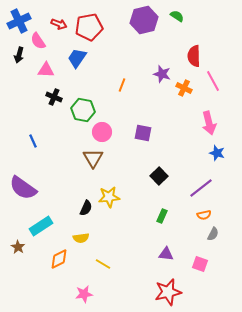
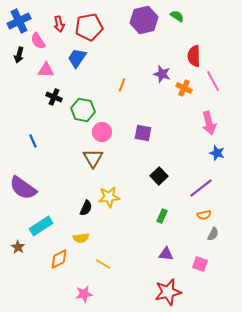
red arrow: rotated 56 degrees clockwise
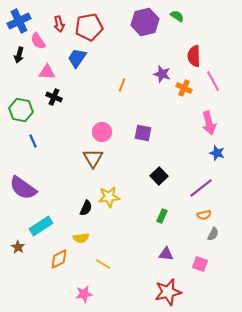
purple hexagon: moved 1 px right, 2 px down
pink triangle: moved 1 px right, 2 px down
green hexagon: moved 62 px left
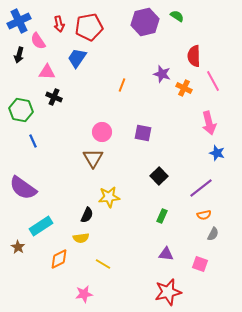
black semicircle: moved 1 px right, 7 px down
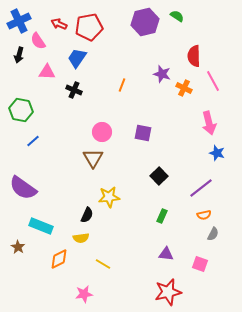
red arrow: rotated 126 degrees clockwise
black cross: moved 20 px right, 7 px up
blue line: rotated 72 degrees clockwise
cyan rectangle: rotated 55 degrees clockwise
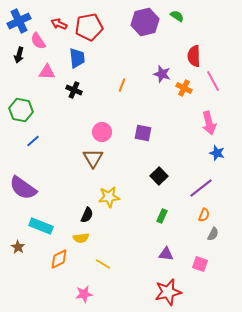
blue trapezoid: rotated 140 degrees clockwise
orange semicircle: rotated 56 degrees counterclockwise
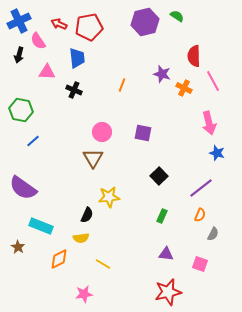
orange semicircle: moved 4 px left
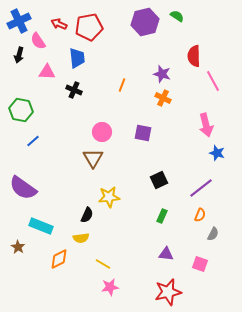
orange cross: moved 21 px left, 10 px down
pink arrow: moved 3 px left, 2 px down
black square: moved 4 px down; rotated 18 degrees clockwise
pink star: moved 26 px right, 7 px up
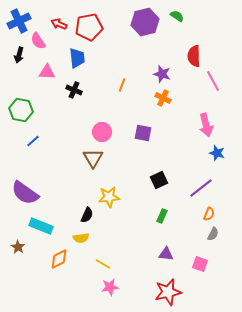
purple semicircle: moved 2 px right, 5 px down
orange semicircle: moved 9 px right, 1 px up
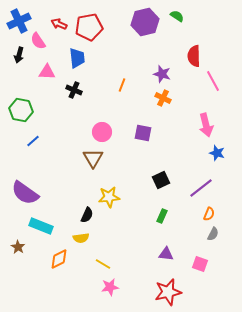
black square: moved 2 px right
